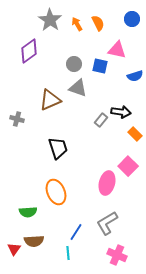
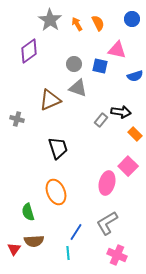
green semicircle: rotated 78 degrees clockwise
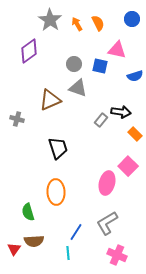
orange ellipse: rotated 20 degrees clockwise
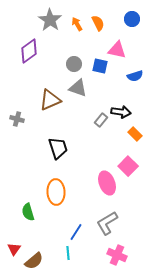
pink ellipse: rotated 35 degrees counterclockwise
brown semicircle: moved 20 px down; rotated 36 degrees counterclockwise
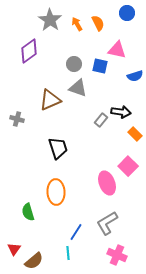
blue circle: moved 5 px left, 6 px up
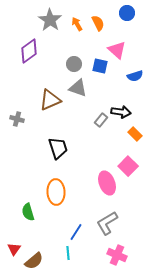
pink triangle: rotated 30 degrees clockwise
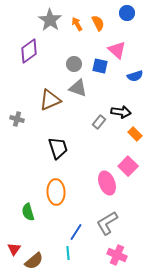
gray rectangle: moved 2 px left, 2 px down
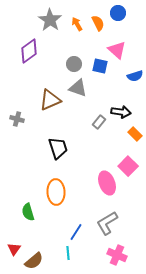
blue circle: moved 9 px left
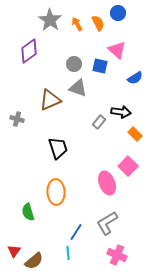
blue semicircle: moved 2 px down; rotated 14 degrees counterclockwise
red triangle: moved 2 px down
